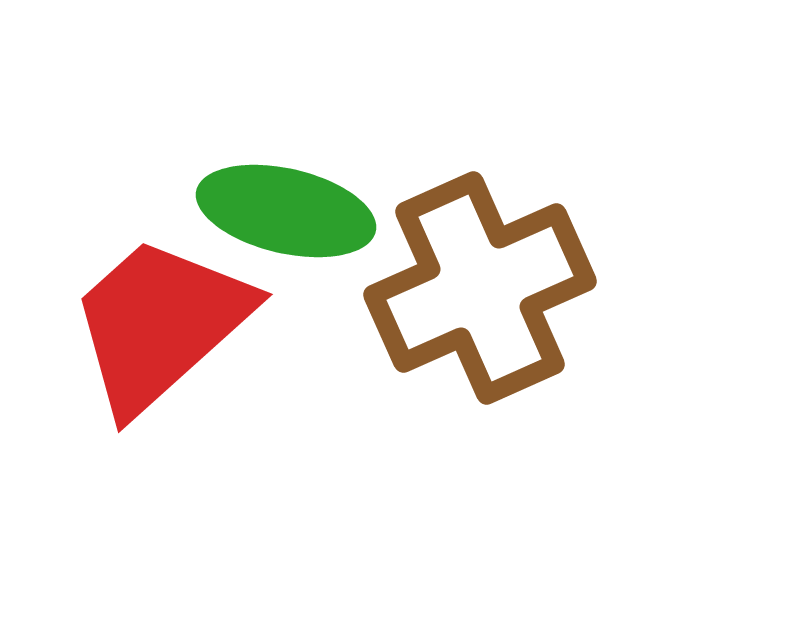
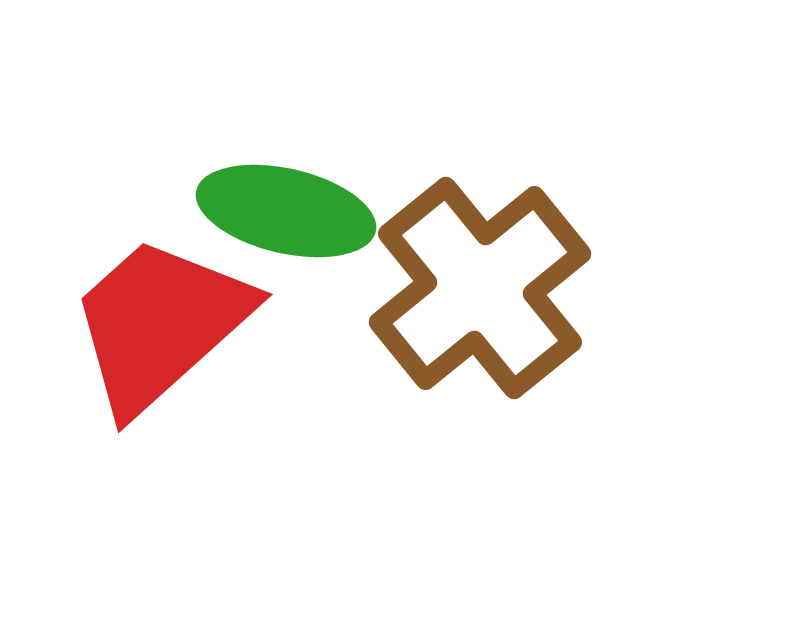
brown cross: rotated 15 degrees counterclockwise
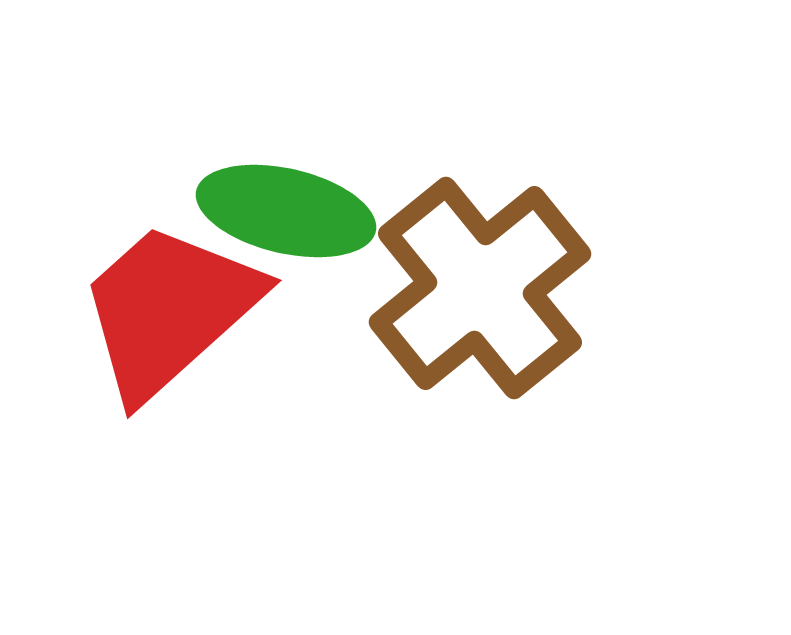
red trapezoid: moved 9 px right, 14 px up
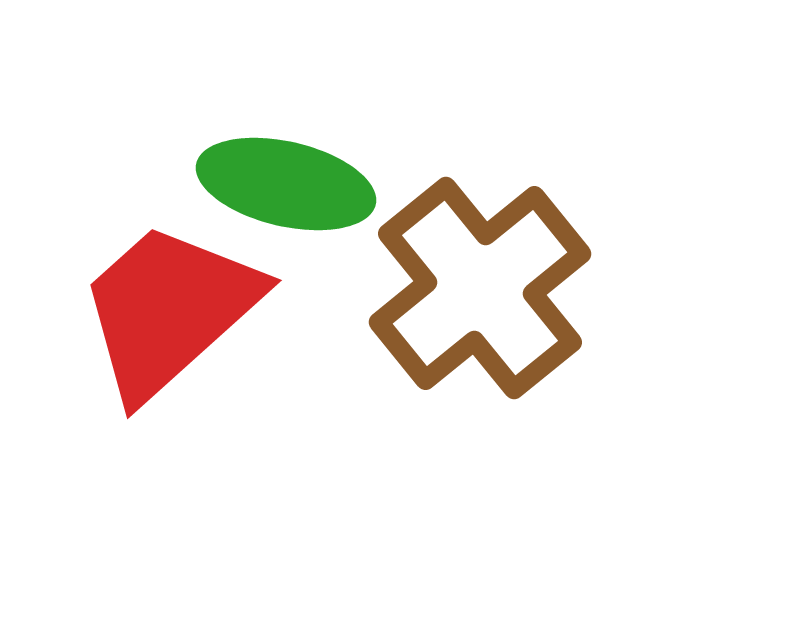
green ellipse: moved 27 px up
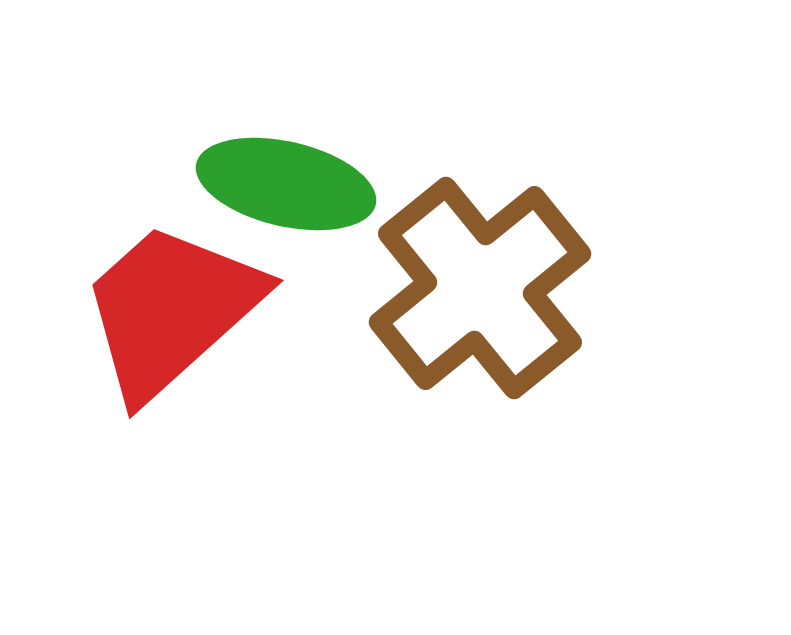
red trapezoid: moved 2 px right
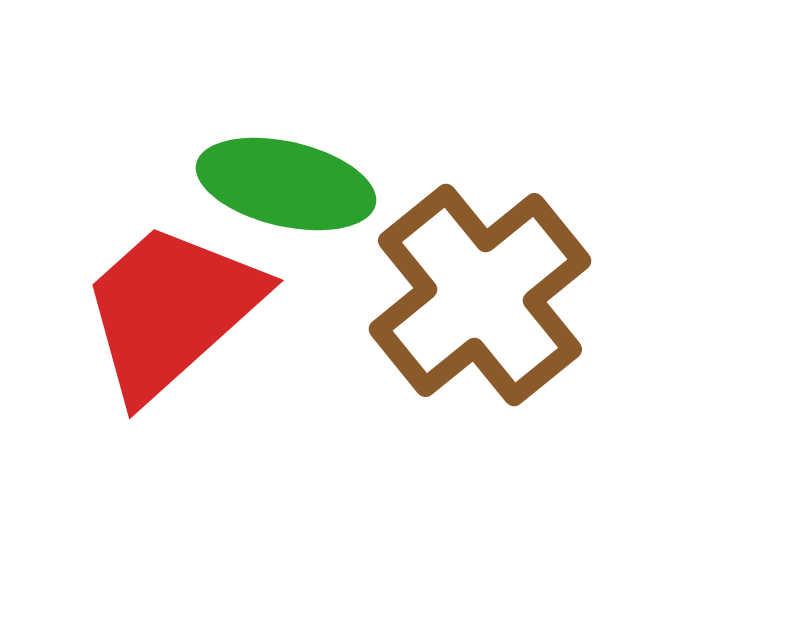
brown cross: moved 7 px down
